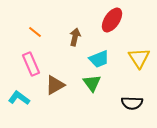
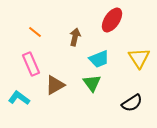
black semicircle: rotated 35 degrees counterclockwise
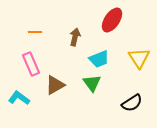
orange line: rotated 40 degrees counterclockwise
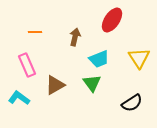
pink rectangle: moved 4 px left, 1 px down
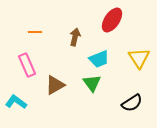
cyan L-shape: moved 3 px left, 4 px down
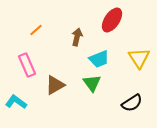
orange line: moved 1 px right, 2 px up; rotated 40 degrees counterclockwise
brown arrow: moved 2 px right
